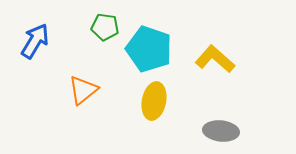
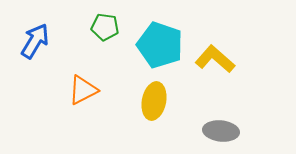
cyan pentagon: moved 11 px right, 4 px up
orange triangle: rotated 12 degrees clockwise
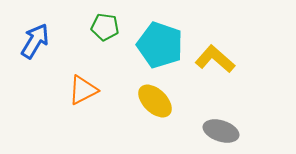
yellow ellipse: moved 1 px right; rotated 57 degrees counterclockwise
gray ellipse: rotated 12 degrees clockwise
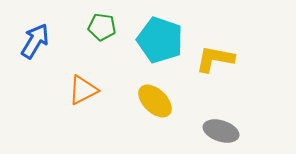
green pentagon: moved 3 px left
cyan pentagon: moved 5 px up
yellow L-shape: rotated 30 degrees counterclockwise
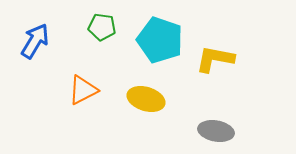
yellow ellipse: moved 9 px left, 2 px up; rotated 27 degrees counterclockwise
gray ellipse: moved 5 px left; rotated 8 degrees counterclockwise
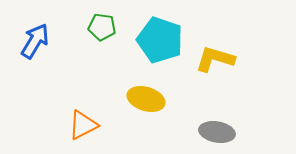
yellow L-shape: rotated 6 degrees clockwise
orange triangle: moved 35 px down
gray ellipse: moved 1 px right, 1 px down
